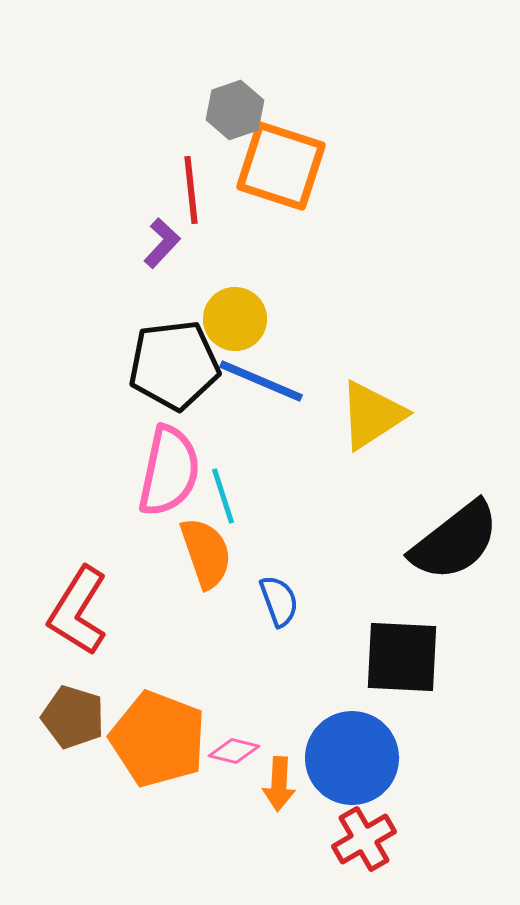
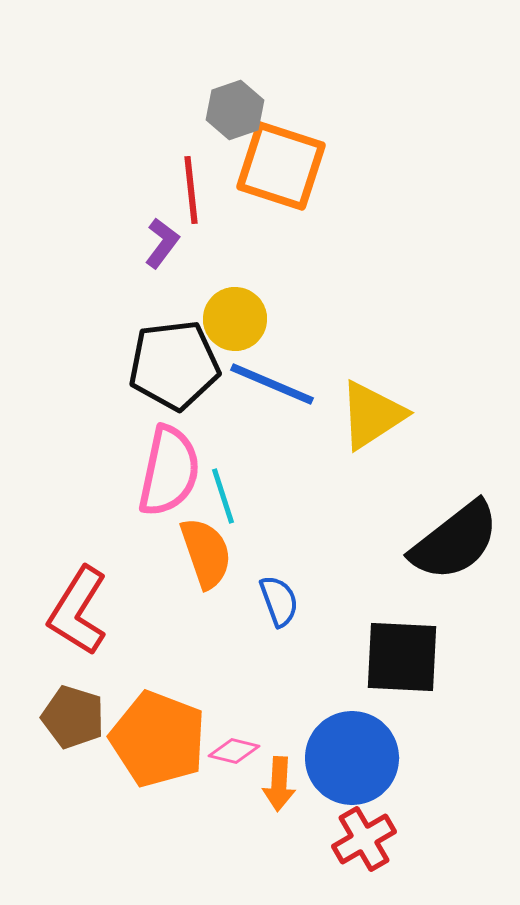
purple L-shape: rotated 6 degrees counterclockwise
blue line: moved 11 px right, 3 px down
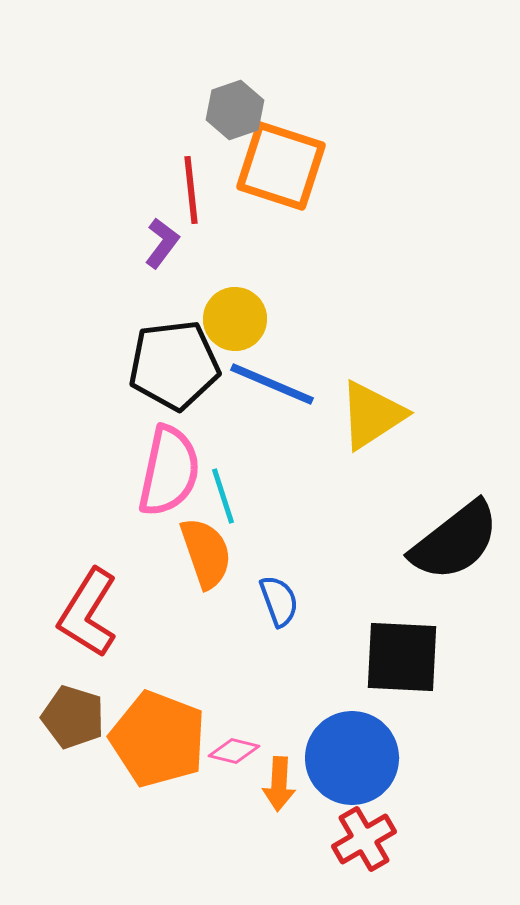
red L-shape: moved 10 px right, 2 px down
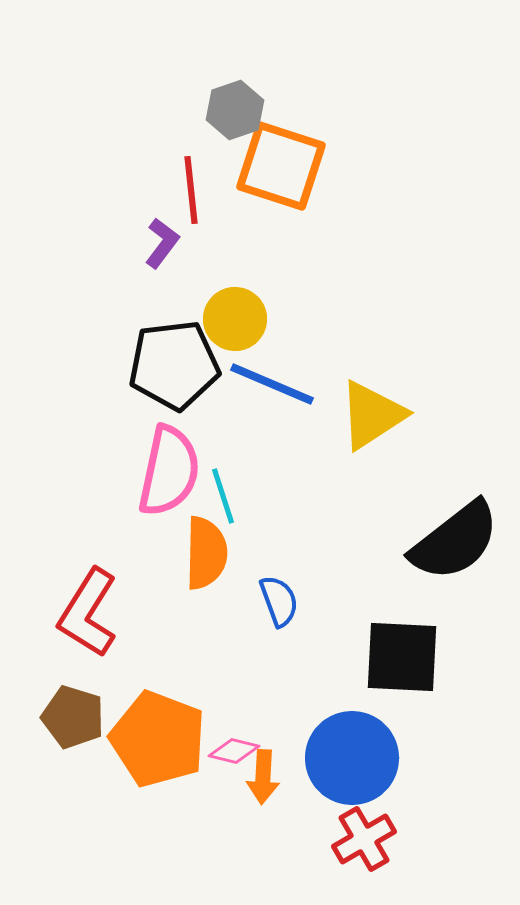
orange semicircle: rotated 20 degrees clockwise
orange arrow: moved 16 px left, 7 px up
